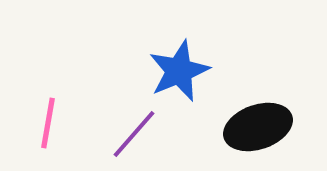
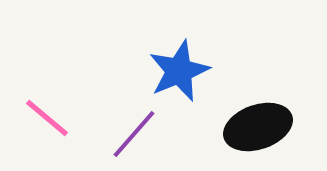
pink line: moved 1 px left, 5 px up; rotated 60 degrees counterclockwise
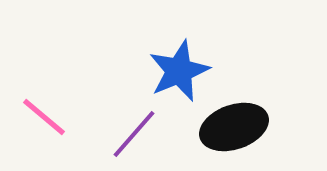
pink line: moved 3 px left, 1 px up
black ellipse: moved 24 px left
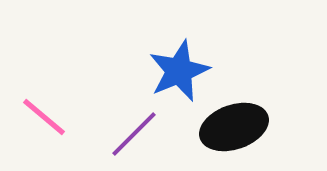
purple line: rotated 4 degrees clockwise
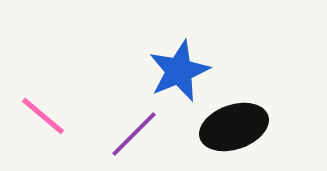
pink line: moved 1 px left, 1 px up
